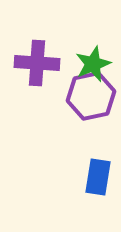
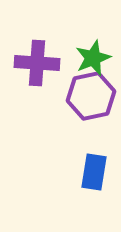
green star: moved 6 px up
blue rectangle: moved 4 px left, 5 px up
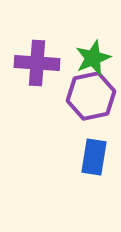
blue rectangle: moved 15 px up
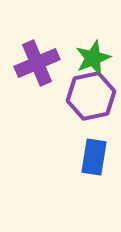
purple cross: rotated 27 degrees counterclockwise
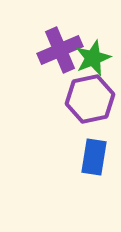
purple cross: moved 23 px right, 13 px up
purple hexagon: moved 1 px left, 3 px down
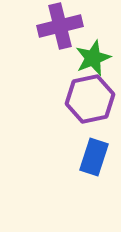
purple cross: moved 24 px up; rotated 9 degrees clockwise
blue rectangle: rotated 9 degrees clockwise
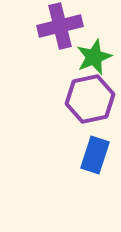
green star: moved 1 px right, 1 px up
blue rectangle: moved 1 px right, 2 px up
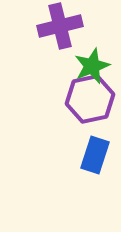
green star: moved 2 px left, 9 px down
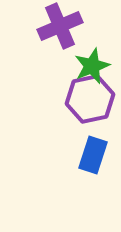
purple cross: rotated 9 degrees counterclockwise
blue rectangle: moved 2 px left
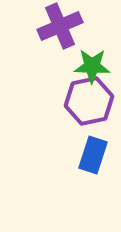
green star: rotated 24 degrees clockwise
purple hexagon: moved 1 px left, 2 px down
